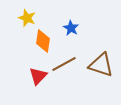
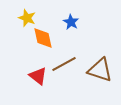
blue star: moved 6 px up
orange diamond: moved 3 px up; rotated 20 degrees counterclockwise
brown triangle: moved 1 px left, 5 px down
red triangle: rotated 36 degrees counterclockwise
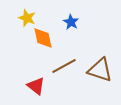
brown line: moved 2 px down
red triangle: moved 2 px left, 10 px down
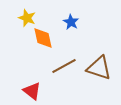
brown triangle: moved 1 px left, 2 px up
red triangle: moved 4 px left, 5 px down
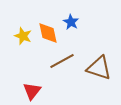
yellow star: moved 4 px left, 18 px down
orange diamond: moved 5 px right, 5 px up
brown line: moved 2 px left, 5 px up
red triangle: rotated 30 degrees clockwise
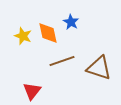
brown line: rotated 10 degrees clockwise
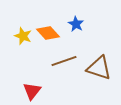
blue star: moved 5 px right, 2 px down
orange diamond: rotated 30 degrees counterclockwise
brown line: moved 2 px right
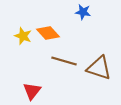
blue star: moved 7 px right, 12 px up; rotated 21 degrees counterclockwise
brown line: rotated 35 degrees clockwise
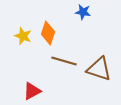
orange diamond: rotated 60 degrees clockwise
brown triangle: moved 1 px down
red triangle: rotated 24 degrees clockwise
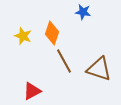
orange diamond: moved 4 px right
brown line: rotated 45 degrees clockwise
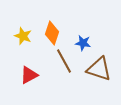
blue star: moved 31 px down
red triangle: moved 3 px left, 16 px up
